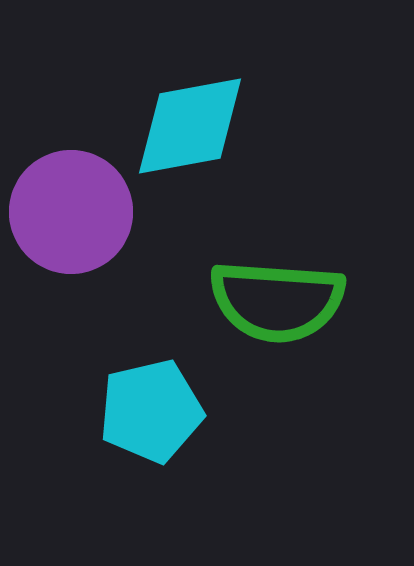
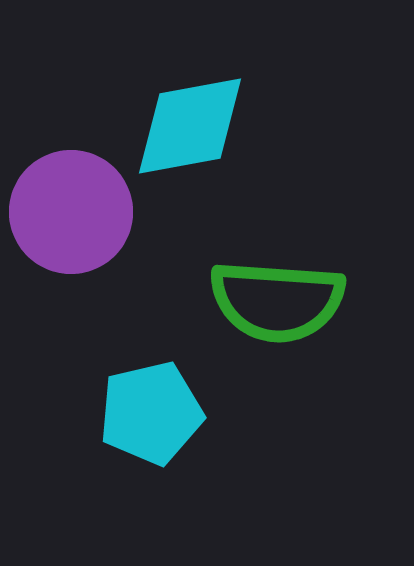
cyan pentagon: moved 2 px down
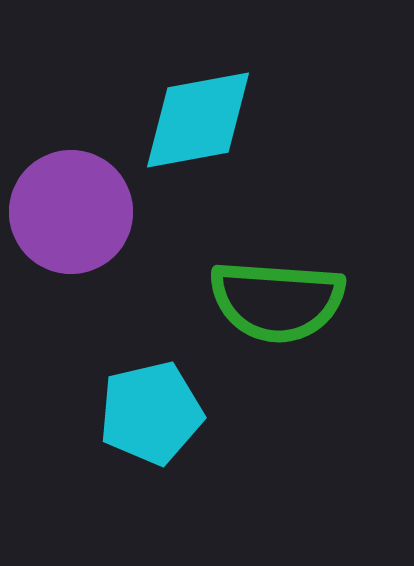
cyan diamond: moved 8 px right, 6 px up
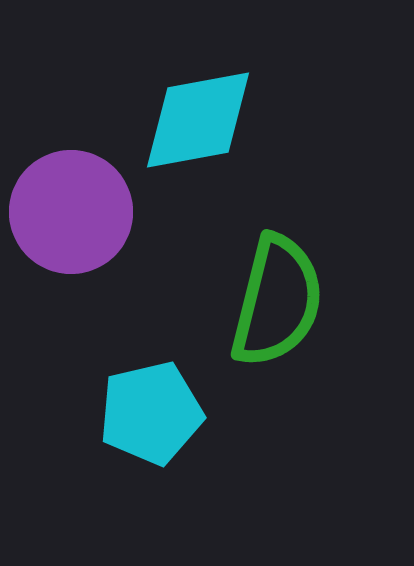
green semicircle: rotated 80 degrees counterclockwise
